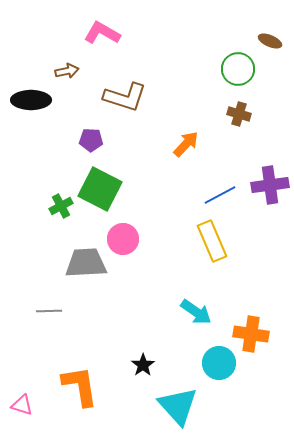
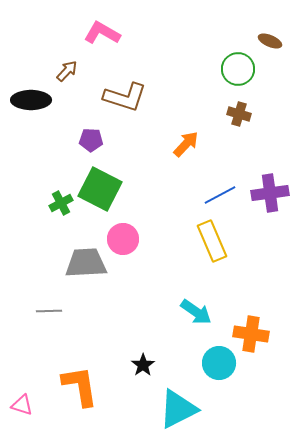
brown arrow: rotated 35 degrees counterclockwise
purple cross: moved 8 px down
green cross: moved 3 px up
cyan triangle: moved 3 px down; rotated 45 degrees clockwise
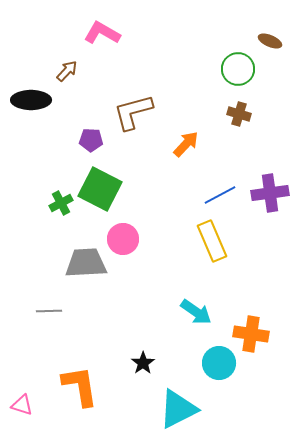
brown L-shape: moved 8 px right, 15 px down; rotated 147 degrees clockwise
black star: moved 2 px up
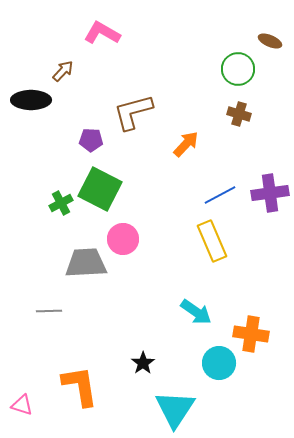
brown arrow: moved 4 px left
cyan triangle: moved 3 px left; rotated 30 degrees counterclockwise
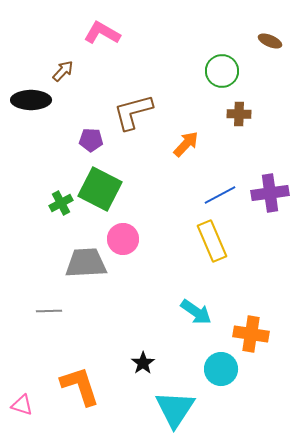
green circle: moved 16 px left, 2 px down
brown cross: rotated 15 degrees counterclockwise
cyan circle: moved 2 px right, 6 px down
orange L-shape: rotated 9 degrees counterclockwise
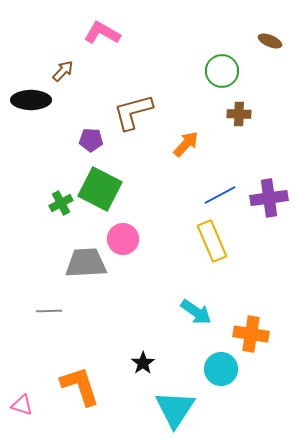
purple cross: moved 1 px left, 5 px down
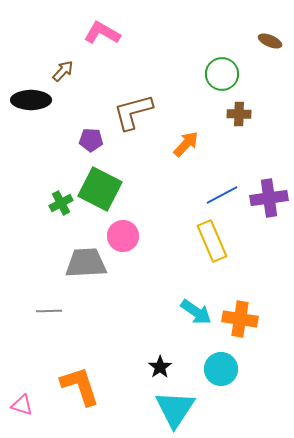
green circle: moved 3 px down
blue line: moved 2 px right
pink circle: moved 3 px up
orange cross: moved 11 px left, 15 px up
black star: moved 17 px right, 4 px down
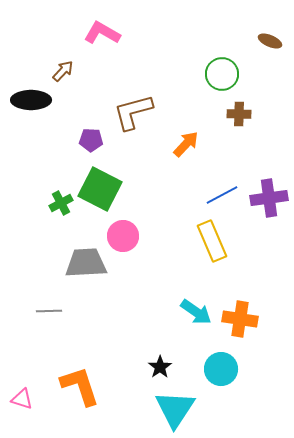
pink triangle: moved 6 px up
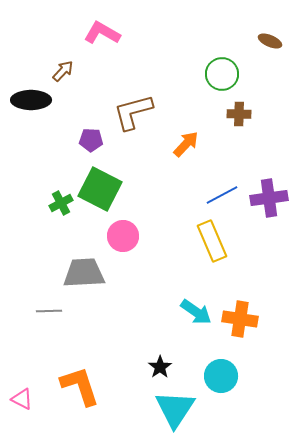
gray trapezoid: moved 2 px left, 10 px down
cyan circle: moved 7 px down
pink triangle: rotated 10 degrees clockwise
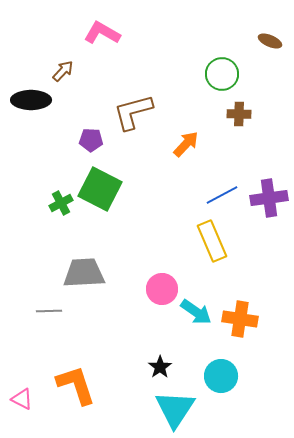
pink circle: moved 39 px right, 53 px down
orange L-shape: moved 4 px left, 1 px up
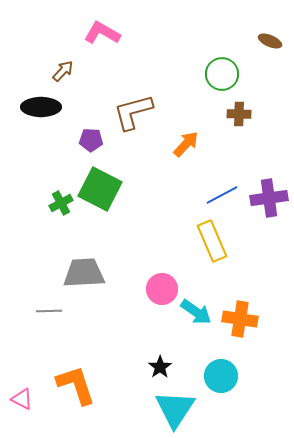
black ellipse: moved 10 px right, 7 px down
